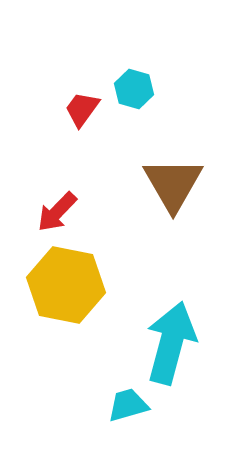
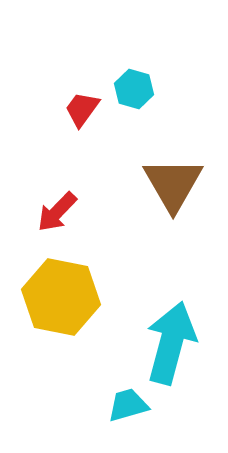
yellow hexagon: moved 5 px left, 12 px down
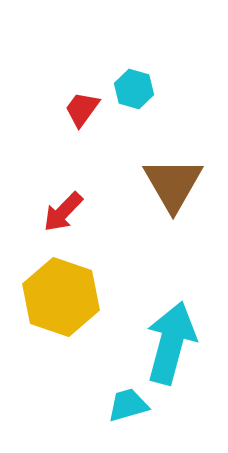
red arrow: moved 6 px right
yellow hexagon: rotated 8 degrees clockwise
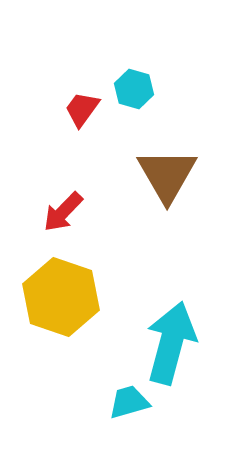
brown triangle: moved 6 px left, 9 px up
cyan trapezoid: moved 1 px right, 3 px up
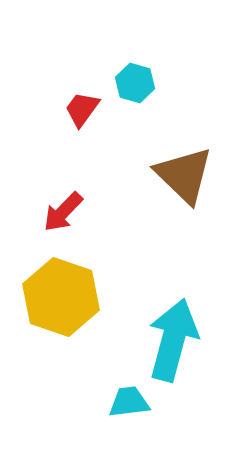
cyan hexagon: moved 1 px right, 6 px up
brown triangle: moved 17 px right; rotated 16 degrees counterclockwise
cyan arrow: moved 2 px right, 3 px up
cyan trapezoid: rotated 9 degrees clockwise
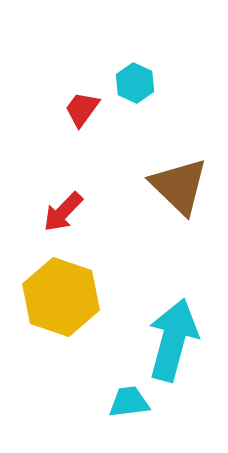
cyan hexagon: rotated 9 degrees clockwise
brown triangle: moved 5 px left, 11 px down
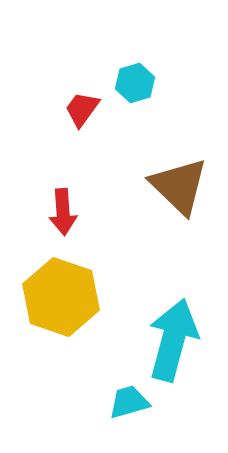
cyan hexagon: rotated 18 degrees clockwise
red arrow: rotated 48 degrees counterclockwise
cyan trapezoid: rotated 9 degrees counterclockwise
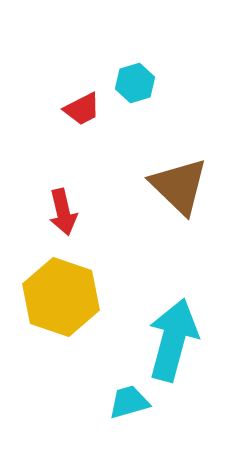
red trapezoid: rotated 153 degrees counterclockwise
red arrow: rotated 9 degrees counterclockwise
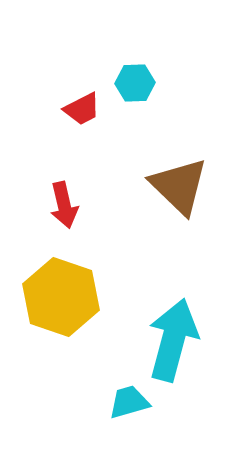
cyan hexagon: rotated 15 degrees clockwise
red arrow: moved 1 px right, 7 px up
